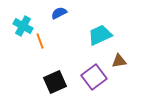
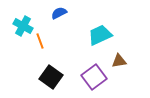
black square: moved 4 px left, 5 px up; rotated 30 degrees counterclockwise
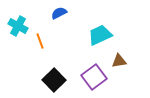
cyan cross: moved 5 px left
black square: moved 3 px right, 3 px down; rotated 10 degrees clockwise
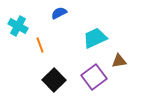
cyan trapezoid: moved 5 px left, 3 px down
orange line: moved 4 px down
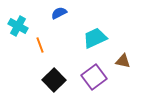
brown triangle: moved 4 px right; rotated 21 degrees clockwise
